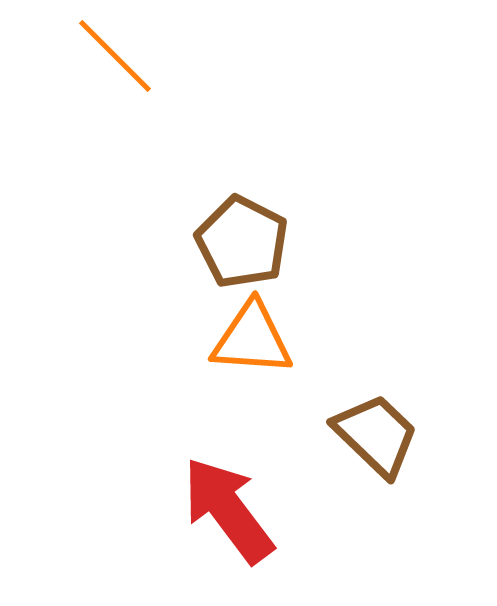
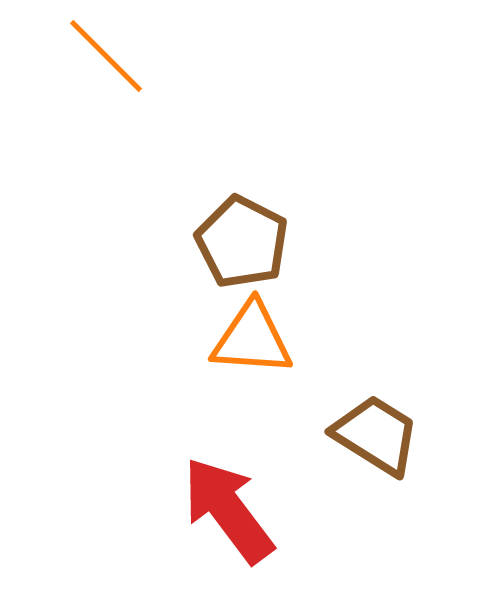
orange line: moved 9 px left
brown trapezoid: rotated 12 degrees counterclockwise
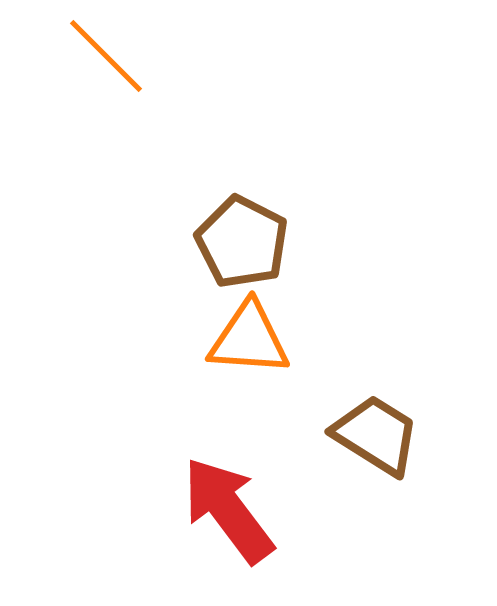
orange triangle: moved 3 px left
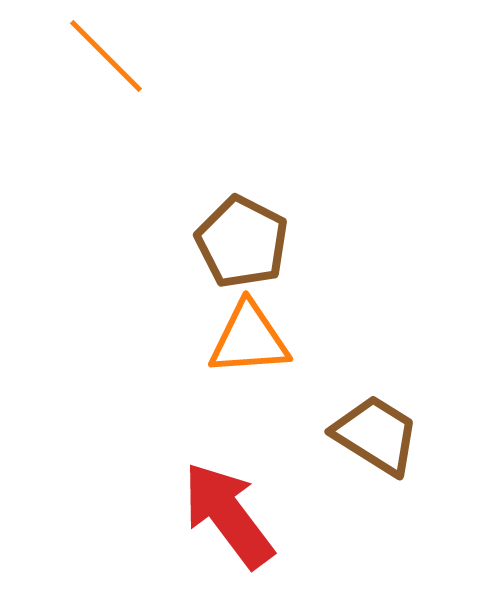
orange triangle: rotated 8 degrees counterclockwise
red arrow: moved 5 px down
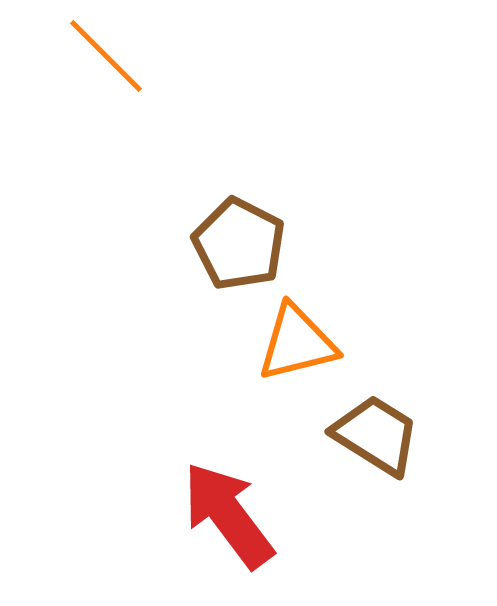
brown pentagon: moved 3 px left, 2 px down
orange triangle: moved 48 px right, 4 px down; rotated 10 degrees counterclockwise
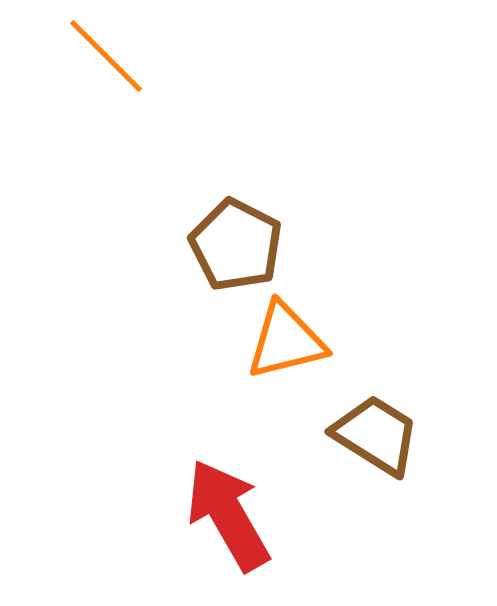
brown pentagon: moved 3 px left, 1 px down
orange triangle: moved 11 px left, 2 px up
red arrow: rotated 7 degrees clockwise
